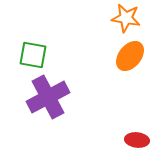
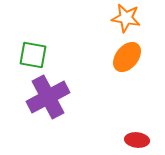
orange ellipse: moved 3 px left, 1 px down
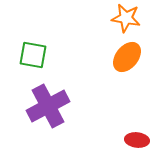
purple cross: moved 9 px down
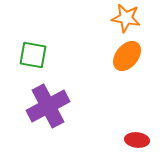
orange ellipse: moved 1 px up
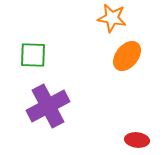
orange star: moved 14 px left
green square: rotated 8 degrees counterclockwise
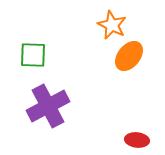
orange star: moved 7 px down; rotated 16 degrees clockwise
orange ellipse: moved 2 px right
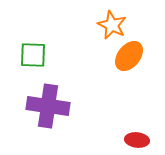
purple cross: rotated 36 degrees clockwise
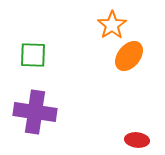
orange star: rotated 12 degrees clockwise
purple cross: moved 13 px left, 6 px down
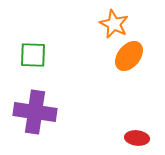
orange star: moved 2 px right, 1 px up; rotated 12 degrees counterclockwise
red ellipse: moved 2 px up
